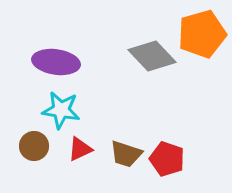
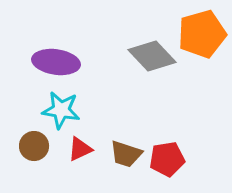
red pentagon: rotated 28 degrees counterclockwise
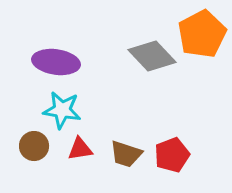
orange pentagon: rotated 12 degrees counterclockwise
cyan star: moved 1 px right
red triangle: rotated 16 degrees clockwise
red pentagon: moved 5 px right, 4 px up; rotated 12 degrees counterclockwise
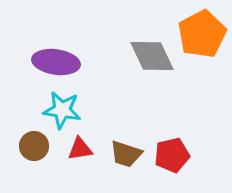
gray diamond: rotated 18 degrees clockwise
red pentagon: rotated 8 degrees clockwise
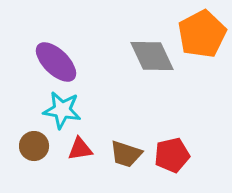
purple ellipse: rotated 36 degrees clockwise
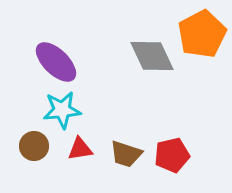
cyan star: rotated 15 degrees counterclockwise
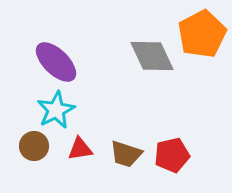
cyan star: moved 6 px left; rotated 21 degrees counterclockwise
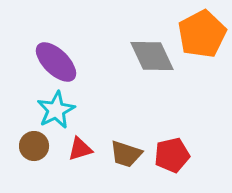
red triangle: rotated 8 degrees counterclockwise
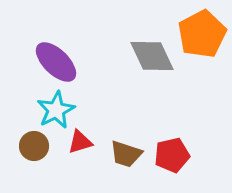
red triangle: moved 7 px up
